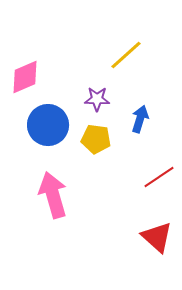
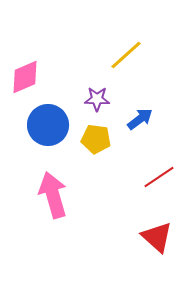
blue arrow: rotated 36 degrees clockwise
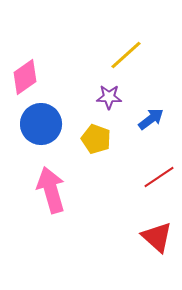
pink diamond: rotated 12 degrees counterclockwise
purple star: moved 12 px right, 2 px up
blue arrow: moved 11 px right
blue circle: moved 7 px left, 1 px up
yellow pentagon: rotated 12 degrees clockwise
pink arrow: moved 2 px left, 5 px up
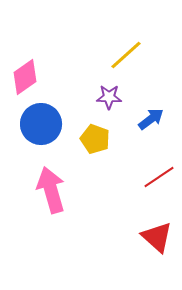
yellow pentagon: moved 1 px left
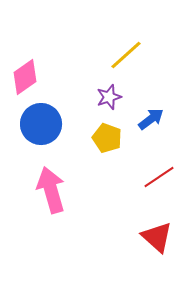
purple star: rotated 20 degrees counterclockwise
yellow pentagon: moved 12 px right, 1 px up
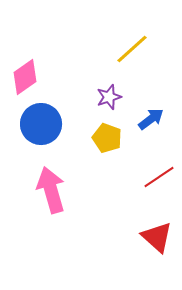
yellow line: moved 6 px right, 6 px up
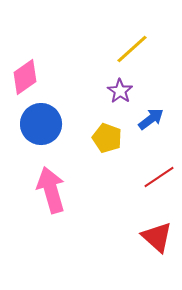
purple star: moved 11 px right, 6 px up; rotated 20 degrees counterclockwise
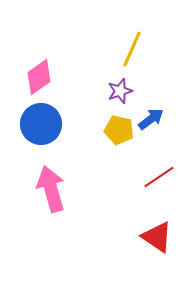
yellow line: rotated 24 degrees counterclockwise
pink diamond: moved 14 px right
purple star: rotated 20 degrees clockwise
yellow pentagon: moved 12 px right, 8 px up; rotated 8 degrees counterclockwise
pink arrow: moved 1 px up
red triangle: rotated 8 degrees counterclockwise
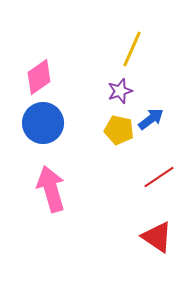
blue circle: moved 2 px right, 1 px up
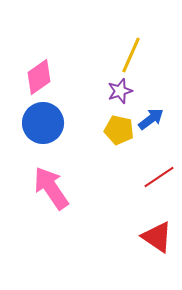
yellow line: moved 1 px left, 6 px down
pink arrow: moved 1 px up; rotated 18 degrees counterclockwise
